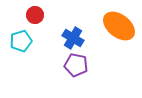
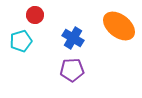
purple pentagon: moved 4 px left, 5 px down; rotated 15 degrees counterclockwise
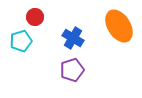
red circle: moved 2 px down
orange ellipse: rotated 20 degrees clockwise
purple pentagon: rotated 15 degrees counterclockwise
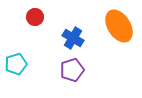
cyan pentagon: moved 5 px left, 23 px down
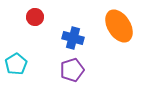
blue cross: rotated 15 degrees counterclockwise
cyan pentagon: rotated 15 degrees counterclockwise
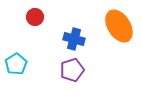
blue cross: moved 1 px right, 1 px down
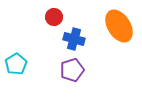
red circle: moved 19 px right
